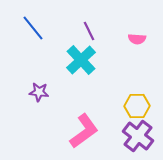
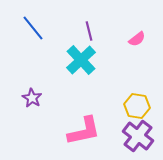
purple line: rotated 12 degrees clockwise
pink semicircle: rotated 42 degrees counterclockwise
purple star: moved 7 px left, 6 px down; rotated 24 degrees clockwise
yellow hexagon: rotated 10 degrees clockwise
pink L-shape: rotated 24 degrees clockwise
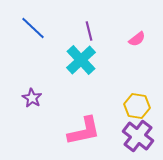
blue line: rotated 8 degrees counterclockwise
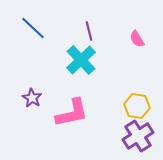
pink semicircle: rotated 96 degrees clockwise
pink L-shape: moved 12 px left, 18 px up
purple cross: rotated 20 degrees clockwise
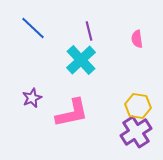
pink semicircle: rotated 24 degrees clockwise
purple star: rotated 18 degrees clockwise
yellow hexagon: moved 1 px right
purple cross: moved 2 px left, 4 px up
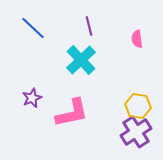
purple line: moved 5 px up
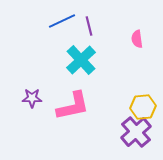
blue line: moved 29 px right, 7 px up; rotated 68 degrees counterclockwise
purple star: rotated 24 degrees clockwise
yellow hexagon: moved 5 px right, 1 px down; rotated 15 degrees counterclockwise
pink L-shape: moved 1 px right, 7 px up
purple cross: rotated 8 degrees counterclockwise
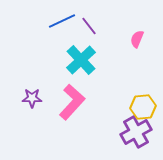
purple line: rotated 24 degrees counterclockwise
pink semicircle: rotated 30 degrees clockwise
pink L-shape: moved 1 px left, 4 px up; rotated 36 degrees counterclockwise
purple cross: rotated 12 degrees clockwise
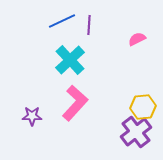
purple line: moved 1 px up; rotated 42 degrees clockwise
pink semicircle: rotated 42 degrees clockwise
cyan cross: moved 11 px left
purple star: moved 18 px down
pink L-shape: moved 3 px right, 1 px down
purple cross: rotated 8 degrees counterclockwise
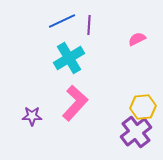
cyan cross: moved 1 px left, 2 px up; rotated 12 degrees clockwise
